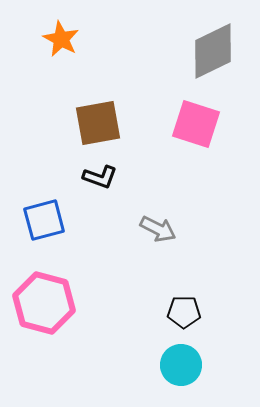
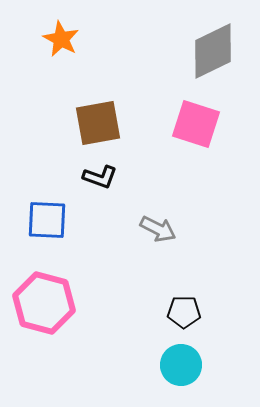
blue square: moved 3 px right; rotated 18 degrees clockwise
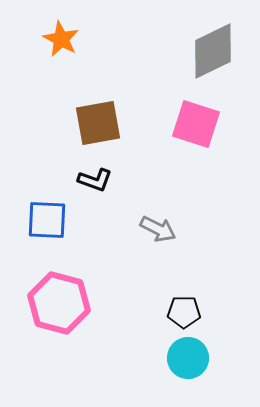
black L-shape: moved 5 px left, 3 px down
pink hexagon: moved 15 px right
cyan circle: moved 7 px right, 7 px up
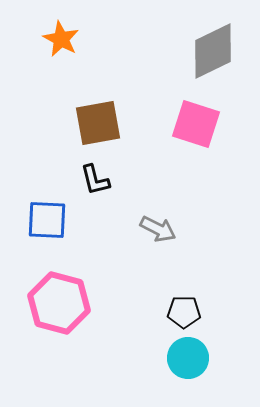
black L-shape: rotated 56 degrees clockwise
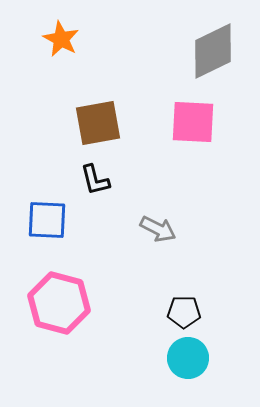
pink square: moved 3 px left, 2 px up; rotated 15 degrees counterclockwise
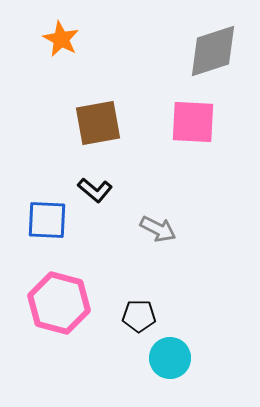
gray diamond: rotated 8 degrees clockwise
black L-shape: moved 10 px down; rotated 36 degrees counterclockwise
black pentagon: moved 45 px left, 4 px down
cyan circle: moved 18 px left
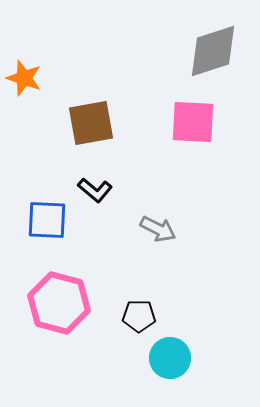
orange star: moved 37 px left, 39 px down; rotated 9 degrees counterclockwise
brown square: moved 7 px left
